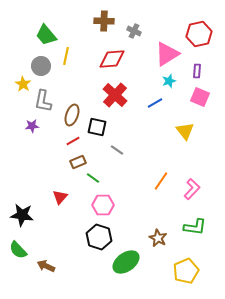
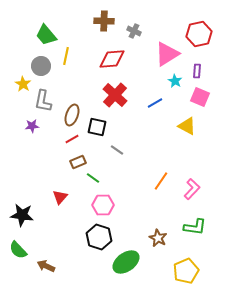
cyan star: moved 6 px right; rotated 24 degrees counterclockwise
yellow triangle: moved 2 px right, 5 px up; rotated 24 degrees counterclockwise
red line: moved 1 px left, 2 px up
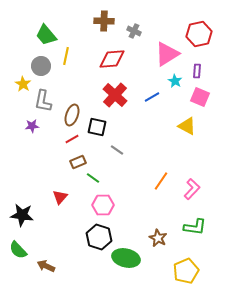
blue line: moved 3 px left, 6 px up
green ellipse: moved 4 px up; rotated 48 degrees clockwise
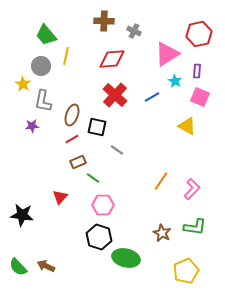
brown star: moved 4 px right, 5 px up
green semicircle: moved 17 px down
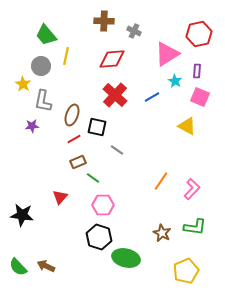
red line: moved 2 px right
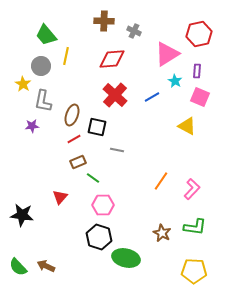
gray line: rotated 24 degrees counterclockwise
yellow pentagon: moved 8 px right; rotated 25 degrees clockwise
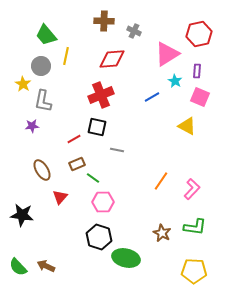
red cross: moved 14 px left; rotated 25 degrees clockwise
brown ellipse: moved 30 px left, 55 px down; rotated 50 degrees counterclockwise
brown rectangle: moved 1 px left, 2 px down
pink hexagon: moved 3 px up
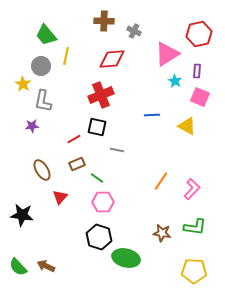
blue line: moved 18 px down; rotated 28 degrees clockwise
green line: moved 4 px right
brown star: rotated 18 degrees counterclockwise
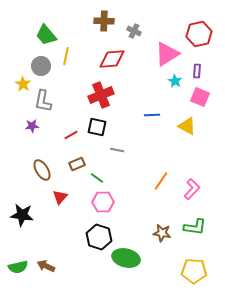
red line: moved 3 px left, 4 px up
green semicircle: rotated 60 degrees counterclockwise
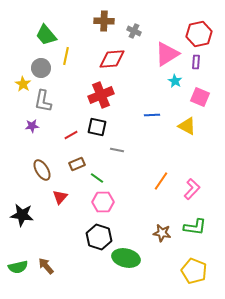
gray circle: moved 2 px down
purple rectangle: moved 1 px left, 9 px up
brown arrow: rotated 24 degrees clockwise
yellow pentagon: rotated 20 degrees clockwise
